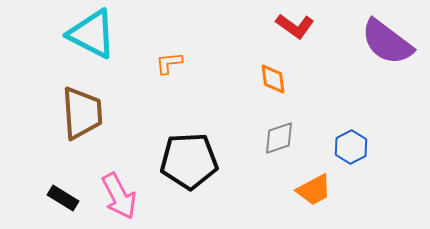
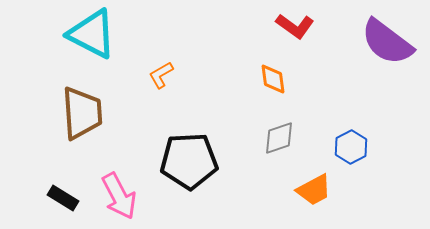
orange L-shape: moved 8 px left, 12 px down; rotated 24 degrees counterclockwise
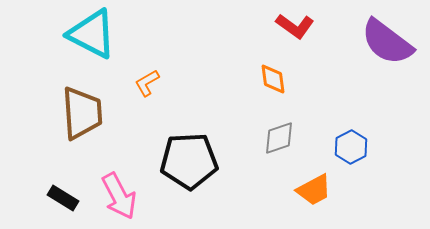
orange L-shape: moved 14 px left, 8 px down
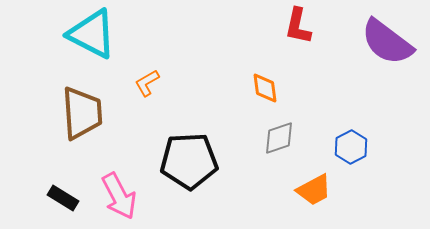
red L-shape: moved 3 px right; rotated 66 degrees clockwise
orange diamond: moved 8 px left, 9 px down
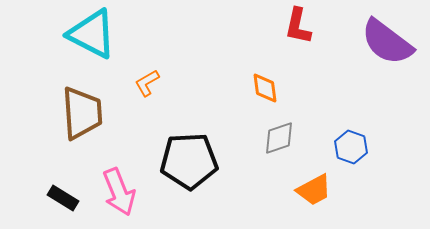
blue hexagon: rotated 12 degrees counterclockwise
pink arrow: moved 4 px up; rotated 6 degrees clockwise
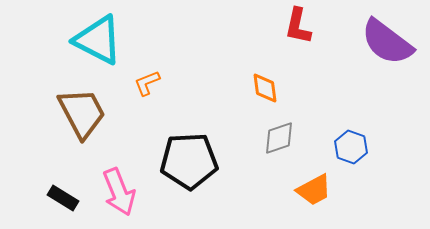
cyan triangle: moved 6 px right, 6 px down
orange L-shape: rotated 8 degrees clockwise
brown trapezoid: rotated 24 degrees counterclockwise
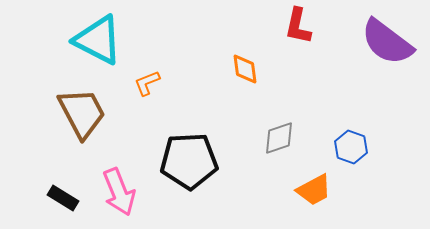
orange diamond: moved 20 px left, 19 px up
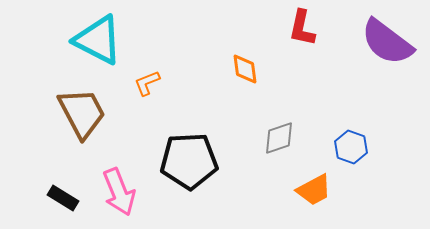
red L-shape: moved 4 px right, 2 px down
